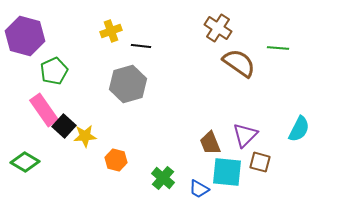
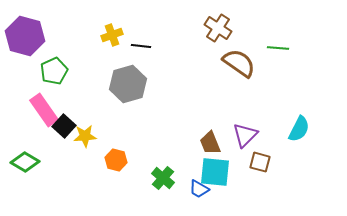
yellow cross: moved 1 px right, 4 px down
cyan square: moved 12 px left
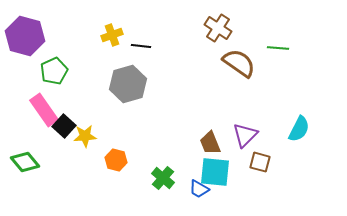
green diamond: rotated 20 degrees clockwise
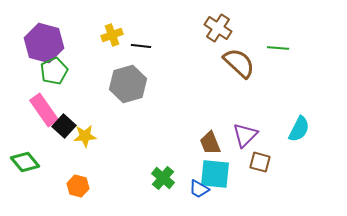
purple hexagon: moved 19 px right, 7 px down
brown semicircle: rotated 8 degrees clockwise
orange hexagon: moved 38 px left, 26 px down
cyan square: moved 2 px down
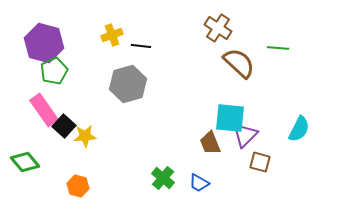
cyan square: moved 15 px right, 56 px up
blue trapezoid: moved 6 px up
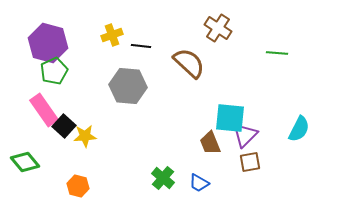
purple hexagon: moved 4 px right
green line: moved 1 px left, 5 px down
brown semicircle: moved 50 px left
gray hexagon: moved 2 px down; rotated 21 degrees clockwise
brown square: moved 10 px left; rotated 25 degrees counterclockwise
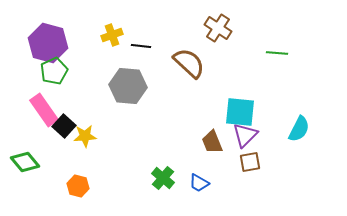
cyan square: moved 10 px right, 6 px up
brown trapezoid: moved 2 px right, 1 px up
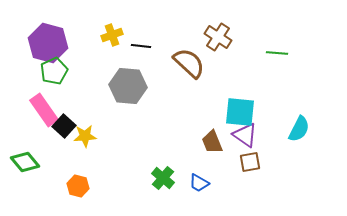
brown cross: moved 9 px down
purple triangle: rotated 40 degrees counterclockwise
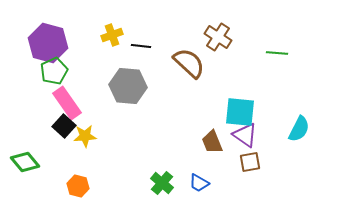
pink rectangle: moved 23 px right, 7 px up
green cross: moved 1 px left, 5 px down
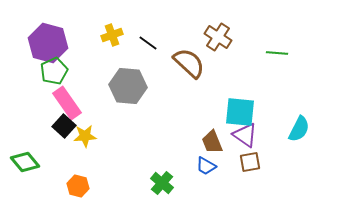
black line: moved 7 px right, 3 px up; rotated 30 degrees clockwise
blue trapezoid: moved 7 px right, 17 px up
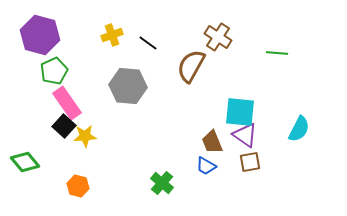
purple hexagon: moved 8 px left, 8 px up
brown semicircle: moved 2 px right, 3 px down; rotated 104 degrees counterclockwise
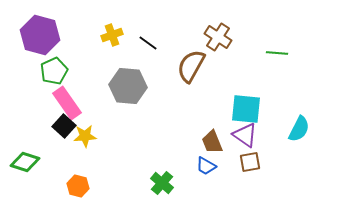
cyan square: moved 6 px right, 3 px up
green diamond: rotated 32 degrees counterclockwise
